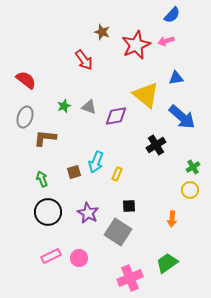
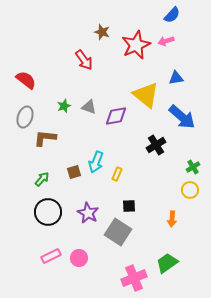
green arrow: rotated 63 degrees clockwise
pink cross: moved 4 px right
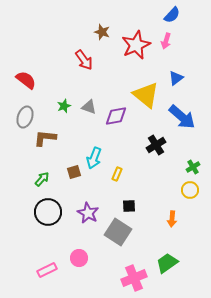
pink arrow: rotated 56 degrees counterclockwise
blue triangle: rotated 28 degrees counterclockwise
cyan arrow: moved 2 px left, 4 px up
pink rectangle: moved 4 px left, 14 px down
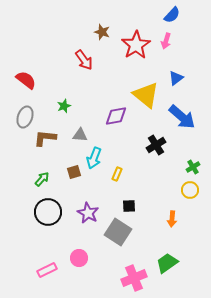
red star: rotated 8 degrees counterclockwise
gray triangle: moved 9 px left, 28 px down; rotated 14 degrees counterclockwise
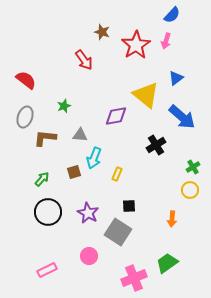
pink circle: moved 10 px right, 2 px up
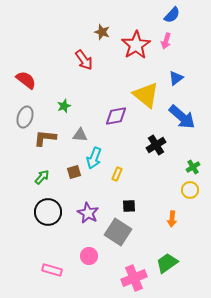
green arrow: moved 2 px up
pink rectangle: moved 5 px right; rotated 42 degrees clockwise
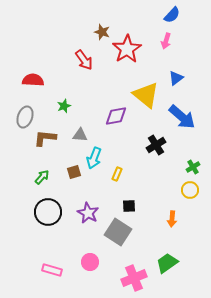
red star: moved 9 px left, 4 px down
red semicircle: moved 7 px right; rotated 35 degrees counterclockwise
pink circle: moved 1 px right, 6 px down
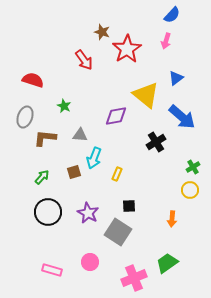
red semicircle: rotated 15 degrees clockwise
green star: rotated 24 degrees counterclockwise
black cross: moved 3 px up
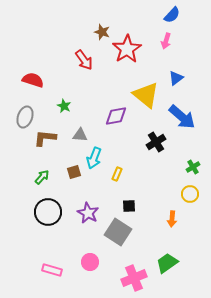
yellow circle: moved 4 px down
